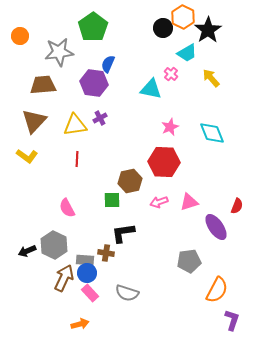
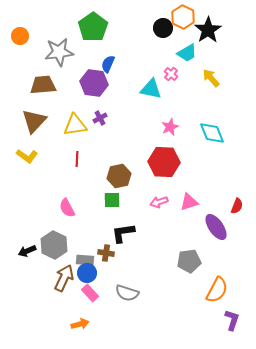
brown hexagon at (130, 181): moved 11 px left, 5 px up
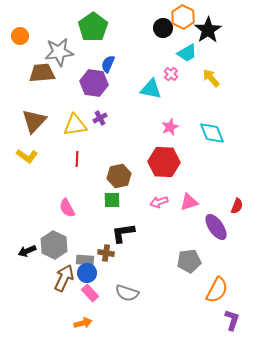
brown trapezoid at (43, 85): moved 1 px left, 12 px up
orange arrow at (80, 324): moved 3 px right, 1 px up
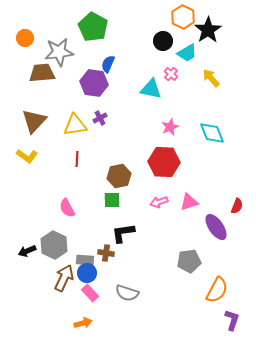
green pentagon at (93, 27): rotated 8 degrees counterclockwise
black circle at (163, 28): moved 13 px down
orange circle at (20, 36): moved 5 px right, 2 px down
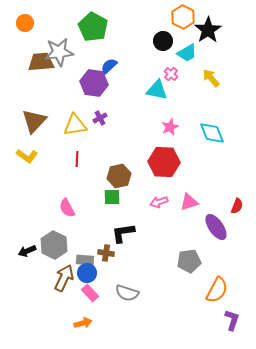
orange circle at (25, 38): moved 15 px up
blue semicircle at (108, 64): moved 1 px right, 2 px down; rotated 24 degrees clockwise
brown trapezoid at (42, 73): moved 1 px left, 11 px up
cyan triangle at (151, 89): moved 6 px right, 1 px down
green square at (112, 200): moved 3 px up
